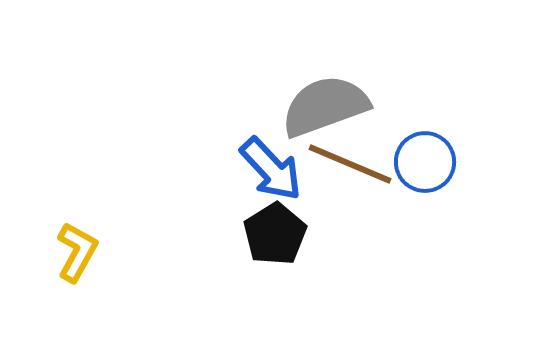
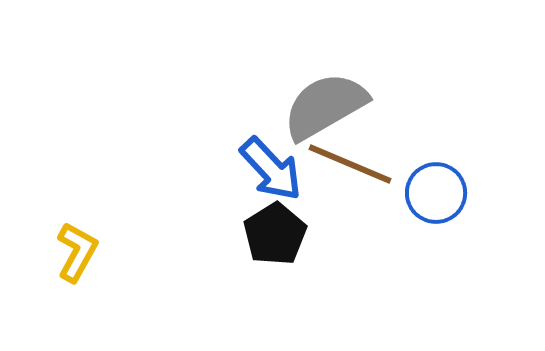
gray semicircle: rotated 10 degrees counterclockwise
blue circle: moved 11 px right, 31 px down
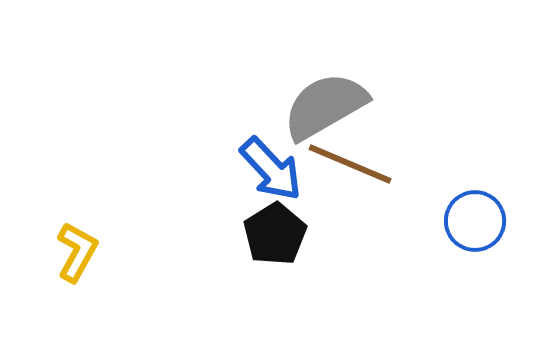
blue circle: moved 39 px right, 28 px down
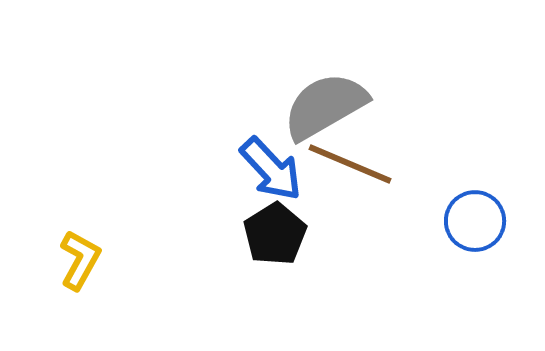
yellow L-shape: moved 3 px right, 8 px down
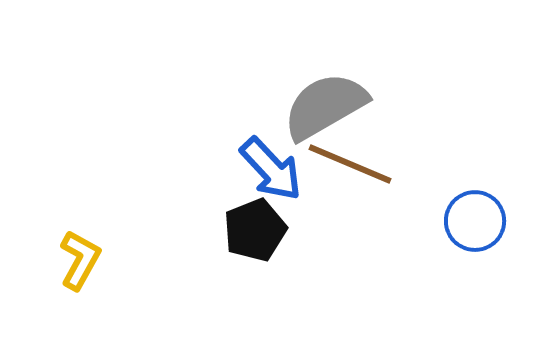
black pentagon: moved 20 px left, 4 px up; rotated 10 degrees clockwise
